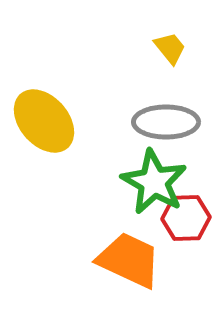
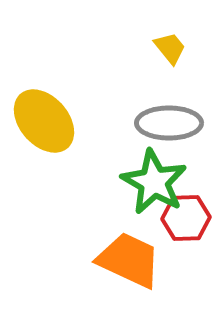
gray ellipse: moved 3 px right, 1 px down
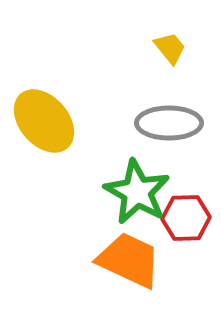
green star: moved 17 px left, 10 px down
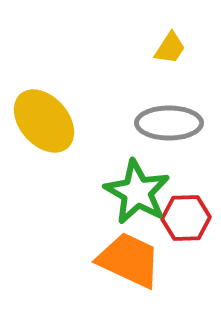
yellow trapezoid: rotated 72 degrees clockwise
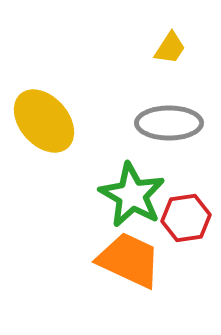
green star: moved 5 px left, 3 px down
red hexagon: rotated 6 degrees counterclockwise
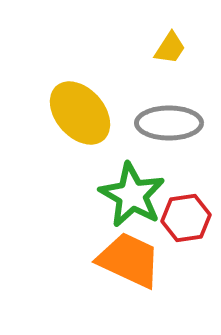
yellow ellipse: moved 36 px right, 8 px up
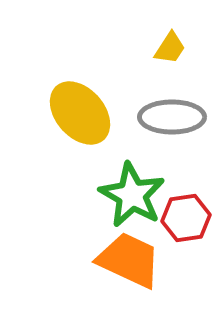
gray ellipse: moved 3 px right, 6 px up
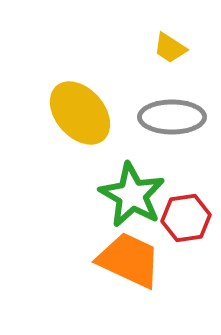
yellow trapezoid: rotated 90 degrees clockwise
